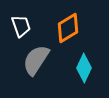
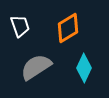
white trapezoid: moved 1 px left
gray semicircle: moved 7 px down; rotated 24 degrees clockwise
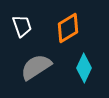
white trapezoid: moved 2 px right
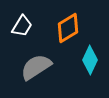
white trapezoid: rotated 50 degrees clockwise
cyan diamond: moved 6 px right, 8 px up
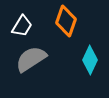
orange diamond: moved 2 px left, 7 px up; rotated 40 degrees counterclockwise
gray semicircle: moved 5 px left, 8 px up
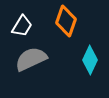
gray semicircle: rotated 8 degrees clockwise
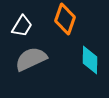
orange diamond: moved 1 px left, 2 px up
cyan diamond: rotated 24 degrees counterclockwise
